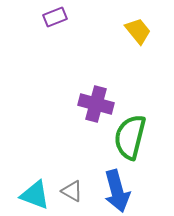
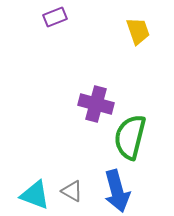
yellow trapezoid: rotated 20 degrees clockwise
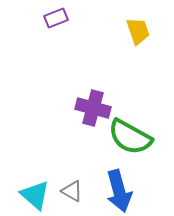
purple rectangle: moved 1 px right, 1 px down
purple cross: moved 3 px left, 4 px down
green semicircle: rotated 75 degrees counterclockwise
blue arrow: moved 2 px right
cyan triangle: rotated 20 degrees clockwise
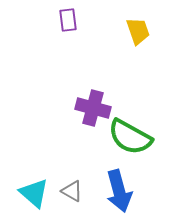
purple rectangle: moved 12 px right, 2 px down; rotated 75 degrees counterclockwise
cyan triangle: moved 1 px left, 2 px up
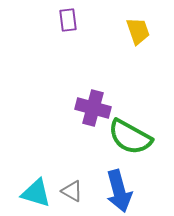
cyan triangle: moved 2 px right; rotated 24 degrees counterclockwise
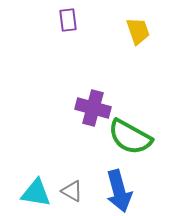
cyan triangle: rotated 8 degrees counterclockwise
